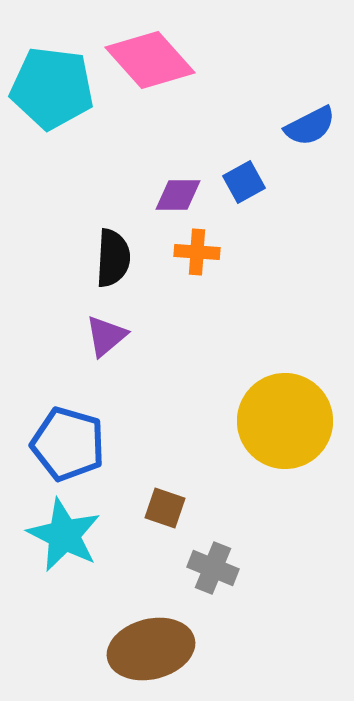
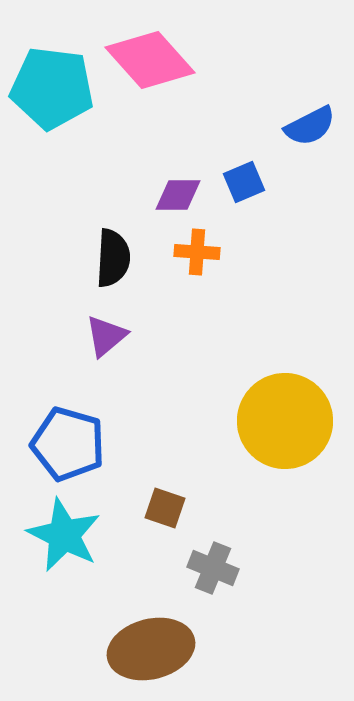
blue square: rotated 6 degrees clockwise
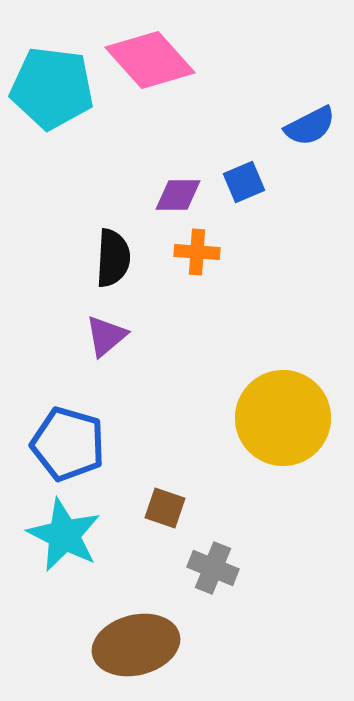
yellow circle: moved 2 px left, 3 px up
brown ellipse: moved 15 px left, 4 px up
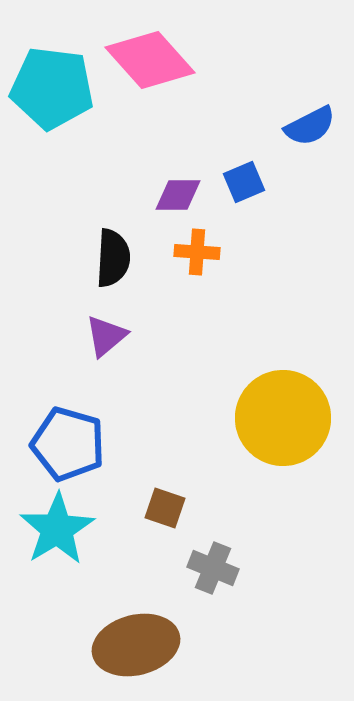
cyan star: moved 7 px left, 6 px up; rotated 14 degrees clockwise
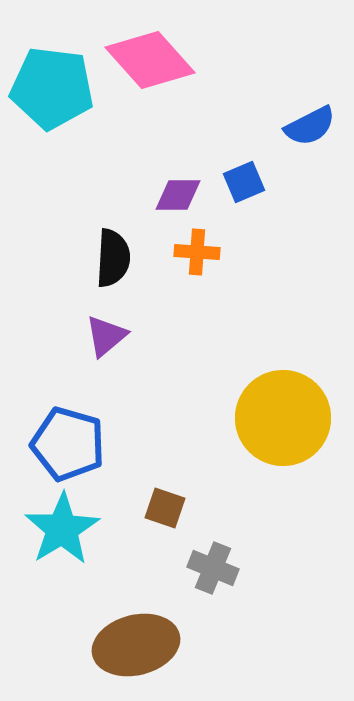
cyan star: moved 5 px right
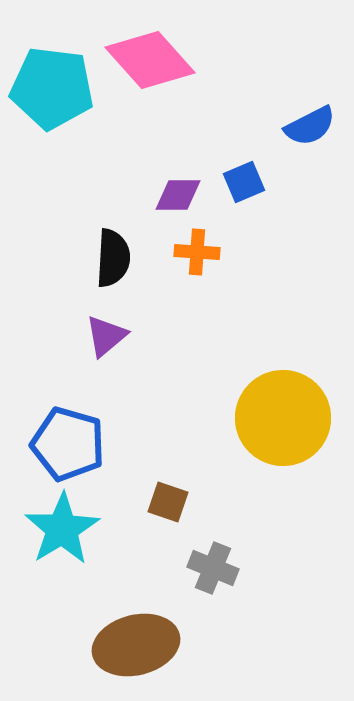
brown square: moved 3 px right, 6 px up
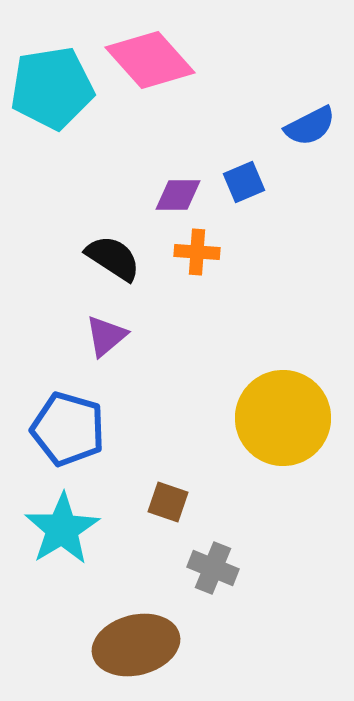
cyan pentagon: rotated 16 degrees counterclockwise
black semicircle: rotated 60 degrees counterclockwise
blue pentagon: moved 15 px up
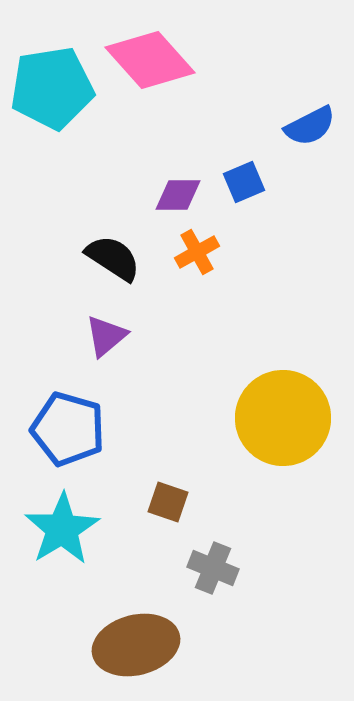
orange cross: rotated 33 degrees counterclockwise
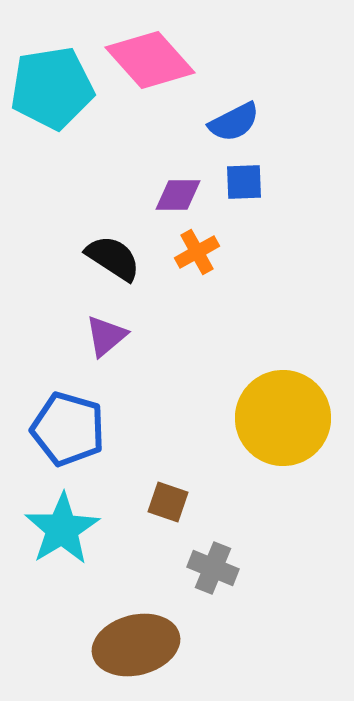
blue semicircle: moved 76 px left, 4 px up
blue square: rotated 21 degrees clockwise
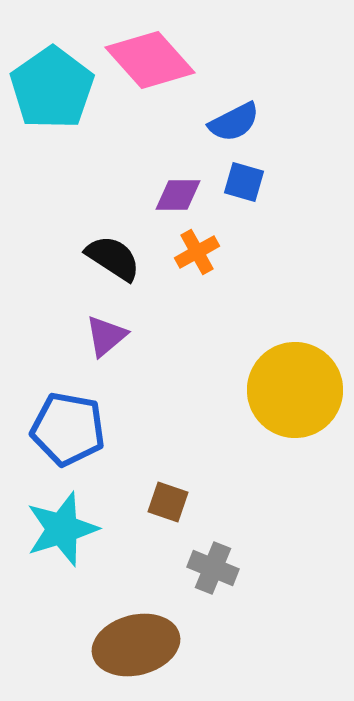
cyan pentagon: rotated 26 degrees counterclockwise
blue square: rotated 18 degrees clockwise
yellow circle: moved 12 px right, 28 px up
blue pentagon: rotated 6 degrees counterclockwise
cyan star: rotated 14 degrees clockwise
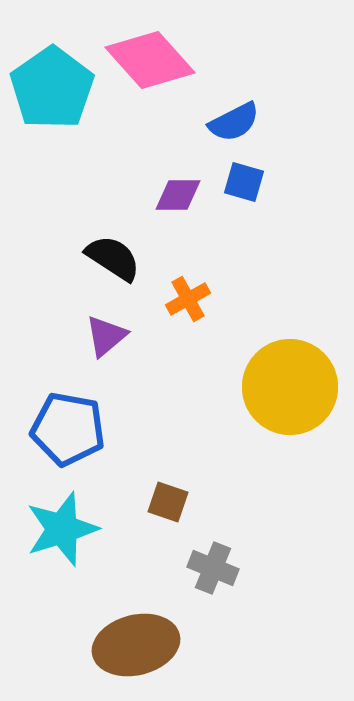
orange cross: moved 9 px left, 47 px down
yellow circle: moved 5 px left, 3 px up
